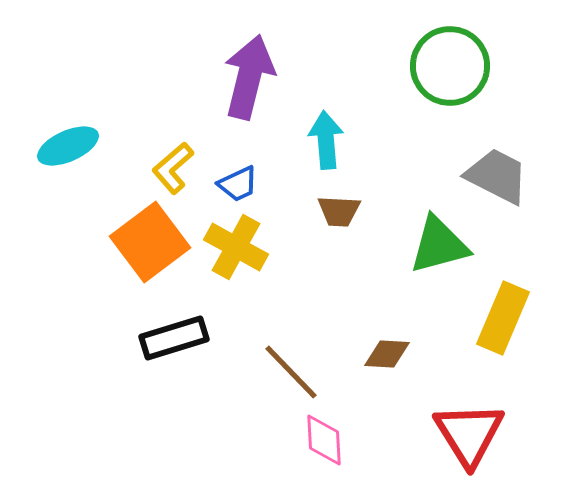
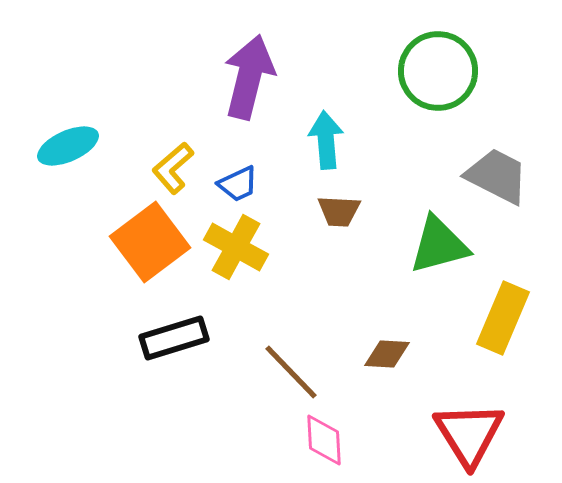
green circle: moved 12 px left, 5 px down
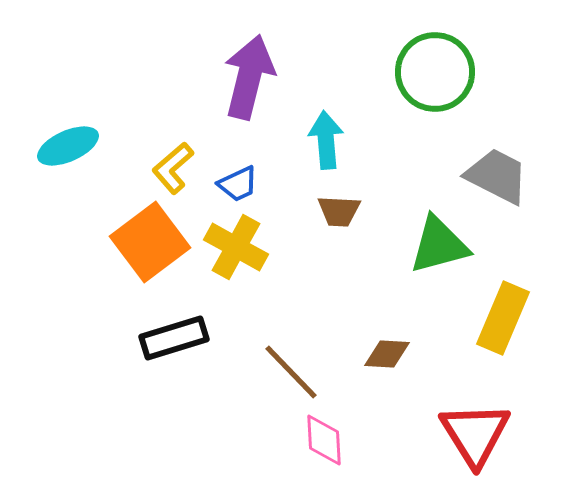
green circle: moved 3 px left, 1 px down
red triangle: moved 6 px right
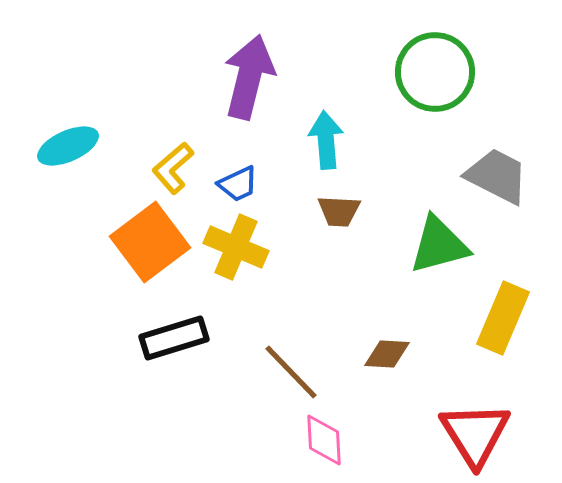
yellow cross: rotated 6 degrees counterclockwise
